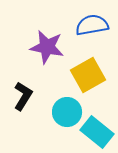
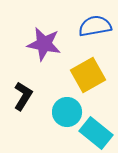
blue semicircle: moved 3 px right, 1 px down
purple star: moved 3 px left, 3 px up
cyan rectangle: moved 1 px left, 1 px down
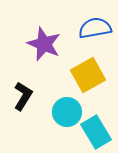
blue semicircle: moved 2 px down
purple star: rotated 12 degrees clockwise
cyan rectangle: moved 1 px up; rotated 20 degrees clockwise
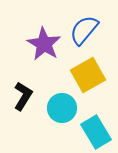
blue semicircle: moved 11 px left, 2 px down; rotated 40 degrees counterclockwise
purple star: rotated 8 degrees clockwise
cyan circle: moved 5 px left, 4 px up
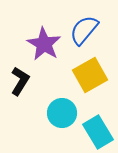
yellow square: moved 2 px right
black L-shape: moved 3 px left, 15 px up
cyan circle: moved 5 px down
cyan rectangle: moved 2 px right
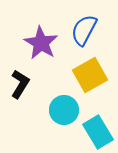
blue semicircle: rotated 12 degrees counterclockwise
purple star: moved 3 px left, 1 px up
black L-shape: moved 3 px down
cyan circle: moved 2 px right, 3 px up
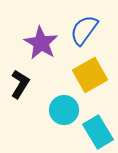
blue semicircle: rotated 8 degrees clockwise
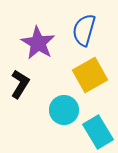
blue semicircle: rotated 20 degrees counterclockwise
purple star: moved 3 px left
